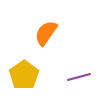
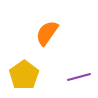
orange semicircle: moved 1 px right
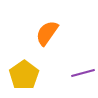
purple line: moved 4 px right, 4 px up
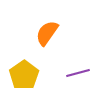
purple line: moved 5 px left
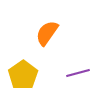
yellow pentagon: moved 1 px left
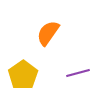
orange semicircle: moved 1 px right
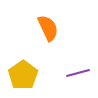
orange semicircle: moved 5 px up; rotated 120 degrees clockwise
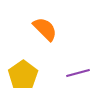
orange semicircle: moved 3 px left, 1 px down; rotated 20 degrees counterclockwise
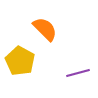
yellow pentagon: moved 3 px left, 14 px up; rotated 8 degrees counterclockwise
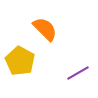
purple line: rotated 15 degrees counterclockwise
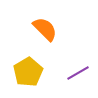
yellow pentagon: moved 8 px right, 11 px down; rotated 12 degrees clockwise
